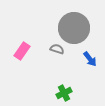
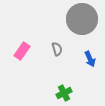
gray circle: moved 8 px right, 9 px up
gray semicircle: rotated 56 degrees clockwise
blue arrow: rotated 14 degrees clockwise
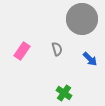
blue arrow: rotated 21 degrees counterclockwise
green cross: rotated 28 degrees counterclockwise
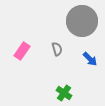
gray circle: moved 2 px down
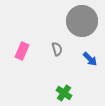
pink rectangle: rotated 12 degrees counterclockwise
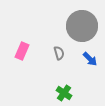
gray circle: moved 5 px down
gray semicircle: moved 2 px right, 4 px down
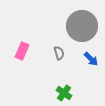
blue arrow: moved 1 px right
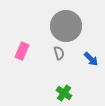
gray circle: moved 16 px left
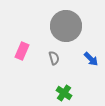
gray semicircle: moved 5 px left, 5 px down
